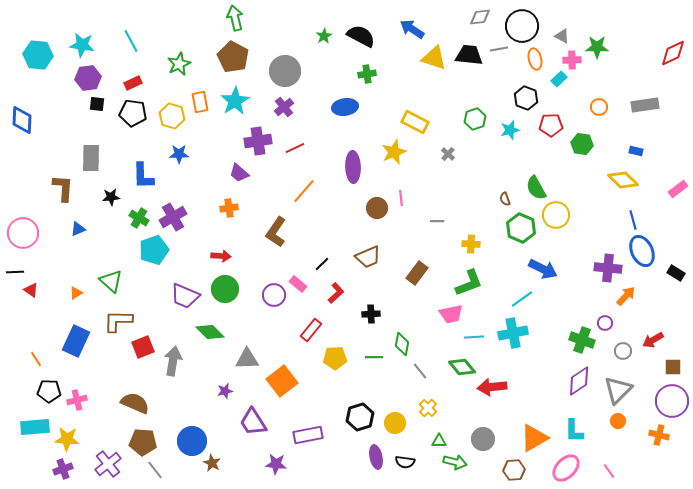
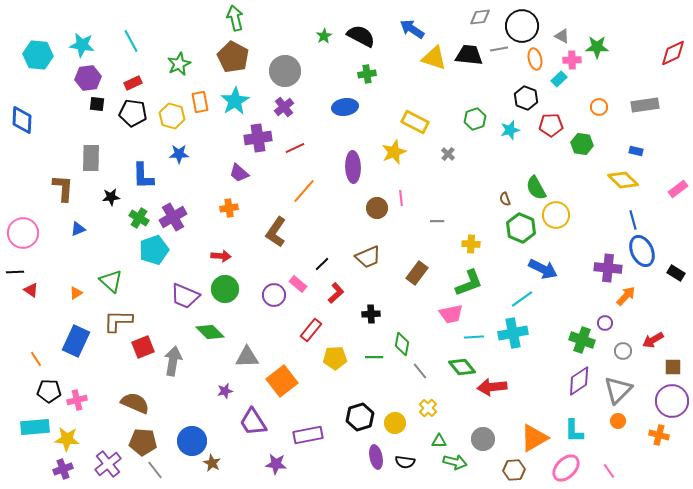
purple cross at (258, 141): moved 3 px up
gray triangle at (247, 359): moved 2 px up
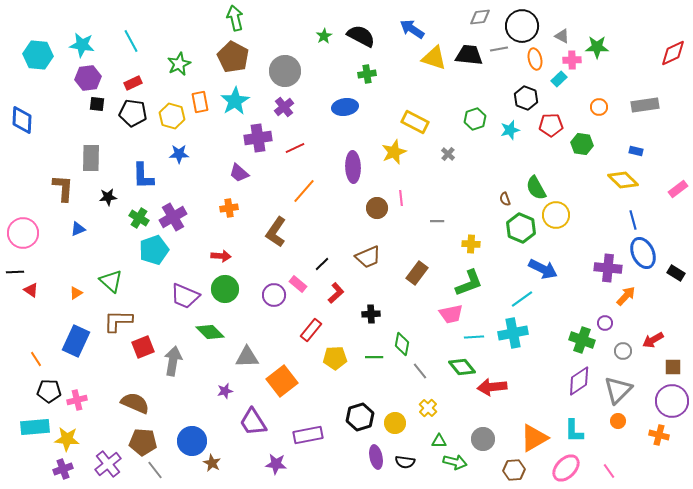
black star at (111, 197): moved 3 px left
blue ellipse at (642, 251): moved 1 px right, 2 px down
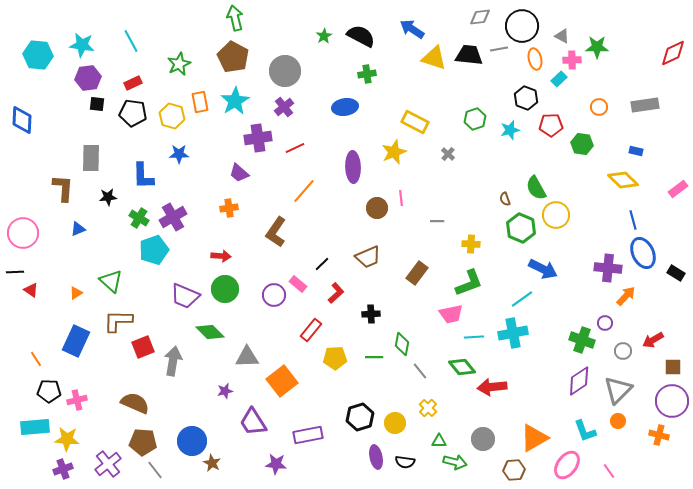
cyan L-shape at (574, 431): moved 11 px right; rotated 20 degrees counterclockwise
pink ellipse at (566, 468): moved 1 px right, 3 px up; rotated 8 degrees counterclockwise
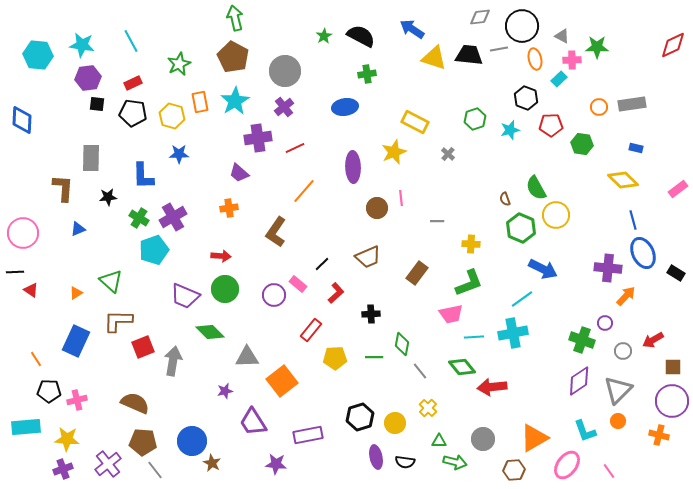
red diamond at (673, 53): moved 8 px up
gray rectangle at (645, 105): moved 13 px left, 1 px up
blue rectangle at (636, 151): moved 3 px up
cyan rectangle at (35, 427): moved 9 px left
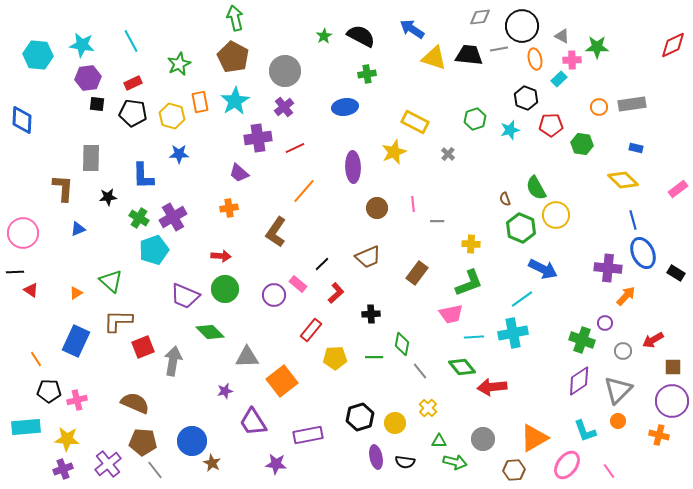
pink line at (401, 198): moved 12 px right, 6 px down
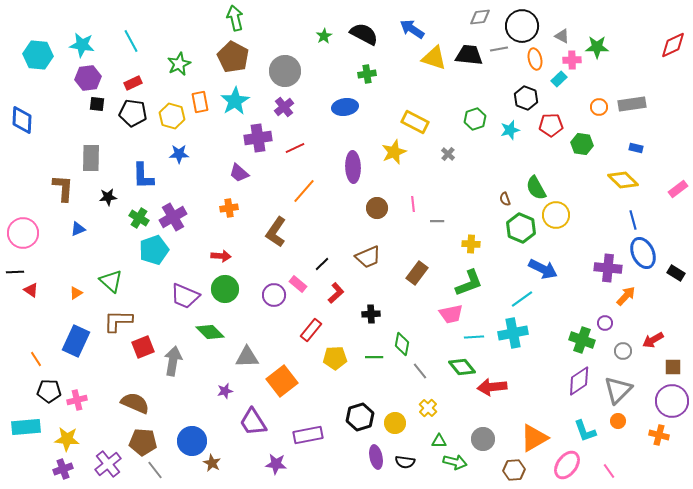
black semicircle at (361, 36): moved 3 px right, 2 px up
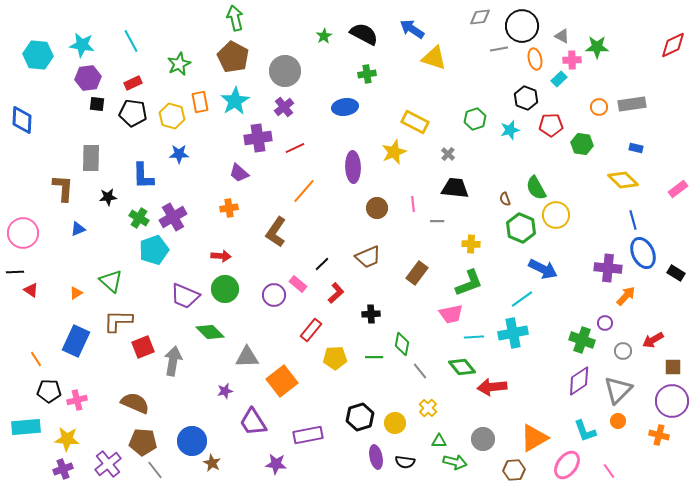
black trapezoid at (469, 55): moved 14 px left, 133 px down
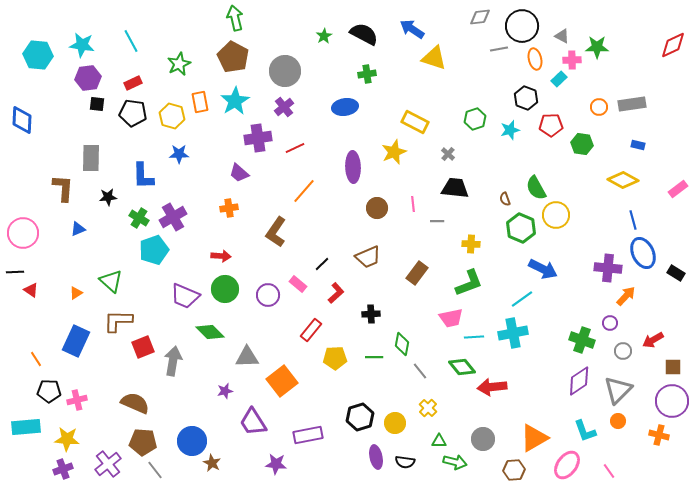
blue rectangle at (636, 148): moved 2 px right, 3 px up
yellow diamond at (623, 180): rotated 16 degrees counterclockwise
purple circle at (274, 295): moved 6 px left
pink trapezoid at (451, 314): moved 4 px down
purple circle at (605, 323): moved 5 px right
